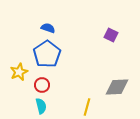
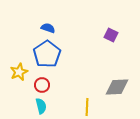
yellow line: rotated 12 degrees counterclockwise
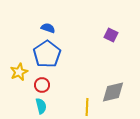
gray diamond: moved 4 px left, 5 px down; rotated 10 degrees counterclockwise
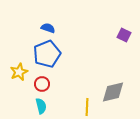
purple square: moved 13 px right
blue pentagon: rotated 12 degrees clockwise
red circle: moved 1 px up
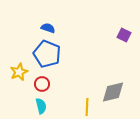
blue pentagon: rotated 28 degrees counterclockwise
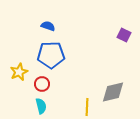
blue semicircle: moved 2 px up
blue pentagon: moved 4 px right, 1 px down; rotated 24 degrees counterclockwise
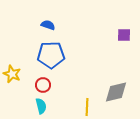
blue semicircle: moved 1 px up
purple square: rotated 24 degrees counterclockwise
yellow star: moved 7 px left, 2 px down; rotated 24 degrees counterclockwise
red circle: moved 1 px right, 1 px down
gray diamond: moved 3 px right
